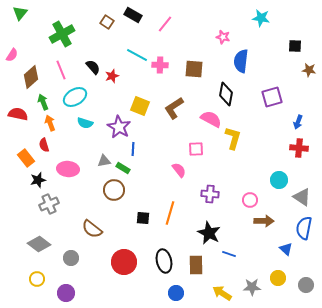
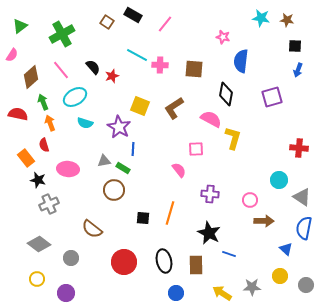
green triangle at (20, 13): moved 13 px down; rotated 14 degrees clockwise
pink line at (61, 70): rotated 18 degrees counterclockwise
brown star at (309, 70): moved 22 px left, 50 px up
blue arrow at (298, 122): moved 52 px up
black star at (38, 180): rotated 28 degrees clockwise
yellow circle at (278, 278): moved 2 px right, 2 px up
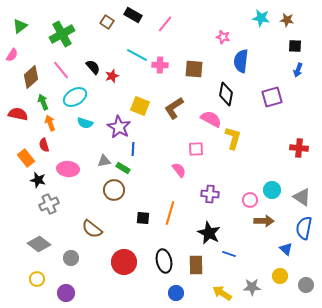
cyan circle at (279, 180): moved 7 px left, 10 px down
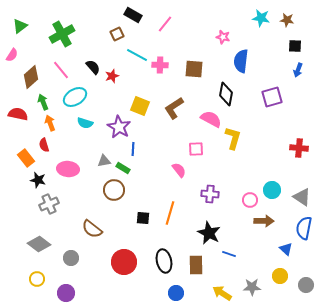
brown square at (107, 22): moved 10 px right, 12 px down; rotated 32 degrees clockwise
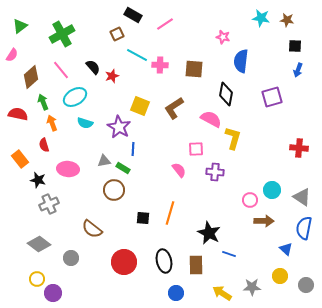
pink line at (165, 24): rotated 18 degrees clockwise
orange arrow at (50, 123): moved 2 px right
orange rectangle at (26, 158): moved 6 px left, 1 px down
purple cross at (210, 194): moved 5 px right, 22 px up
purple circle at (66, 293): moved 13 px left
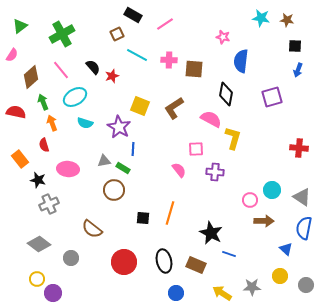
pink cross at (160, 65): moved 9 px right, 5 px up
red semicircle at (18, 114): moved 2 px left, 2 px up
black star at (209, 233): moved 2 px right
brown rectangle at (196, 265): rotated 66 degrees counterclockwise
